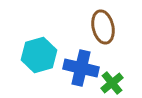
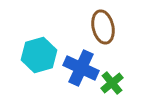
blue cross: rotated 12 degrees clockwise
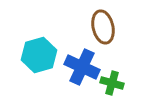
blue cross: moved 1 px right, 1 px up
green cross: rotated 35 degrees counterclockwise
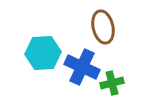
cyan hexagon: moved 4 px right, 2 px up; rotated 12 degrees clockwise
green cross: rotated 30 degrees counterclockwise
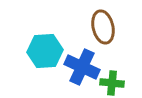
cyan hexagon: moved 2 px right, 2 px up
green cross: rotated 20 degrees clockwise
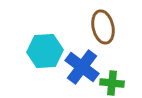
blue cross: rotated 12 degrees clockwise
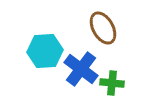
brown ellipse: moved 1 px down; rotated 16 degrees counterclockwise
blue cross: moved 1 px left, 2 px down
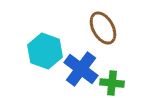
cyan hexagon: rotated 24 degrees clockwise
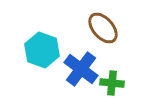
brown ellipse: rotated 12 degrees counterclockwise
cyan hexagon: moved 3 px left, 1 px up
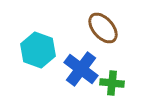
cyan hexagon: moved 4 px left
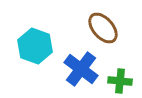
cyan hexagon: moved 3 px left, 4 px up
green cross: moved 8 px right, 2 px up
